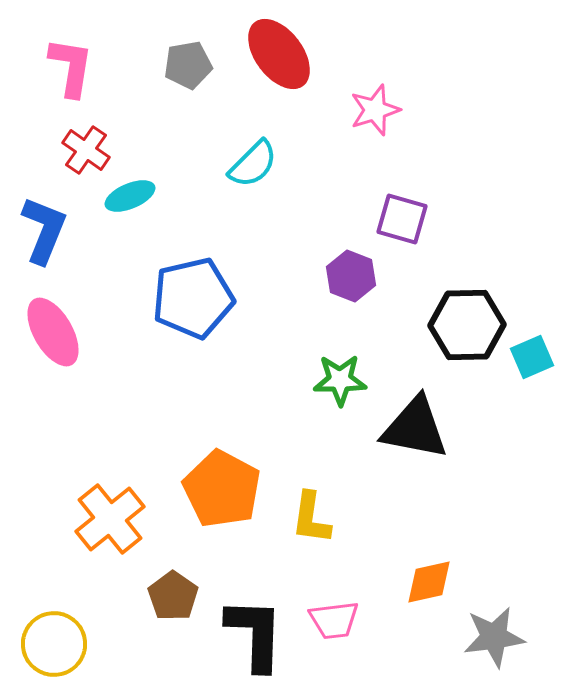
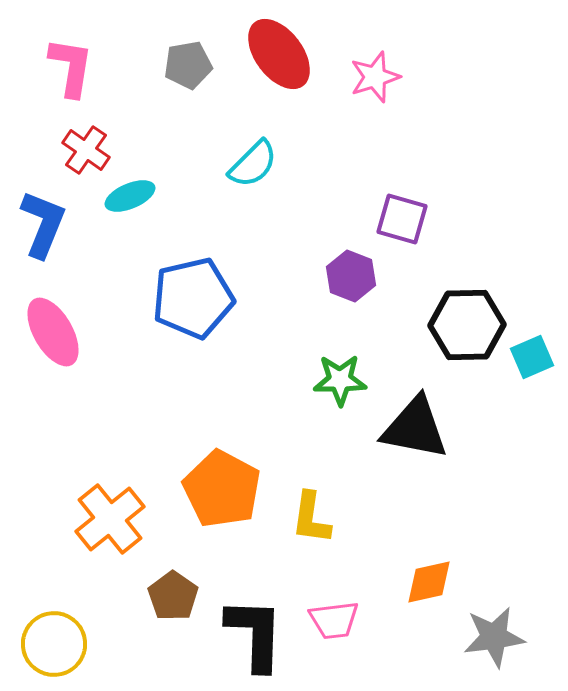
pink star: moved 33 px up
blue L-shape: moved 1 px left, 6 px up
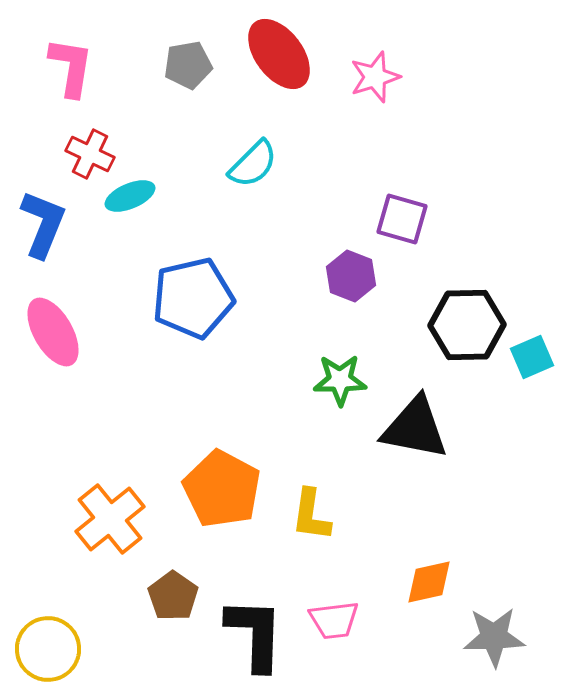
red cross: moved 4 px right, 4 px down; rotated 9 degrees counterclockwise
yellow L-shape: moved 3 px up
gray star: rotated 6 degrees clockwise
yellow circle: moved 6 px left, 5 px down
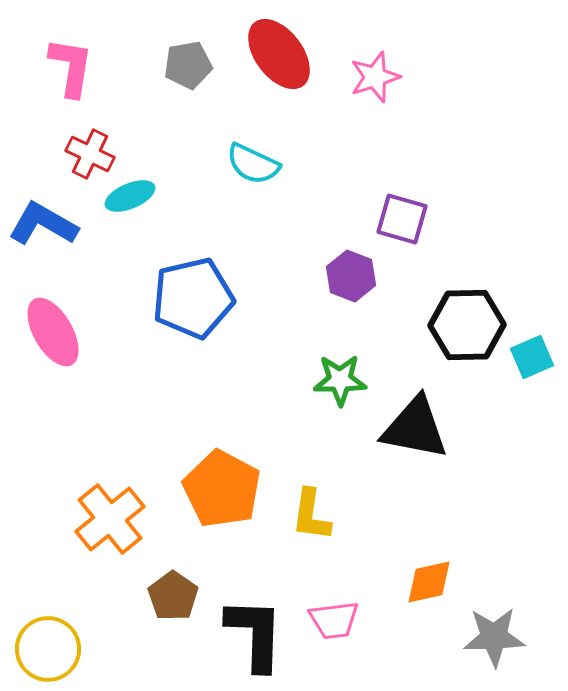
cyan semicircle: rotated 70 degrees clockwise
blue L-shape: rotated 82 degrees counterclockwise
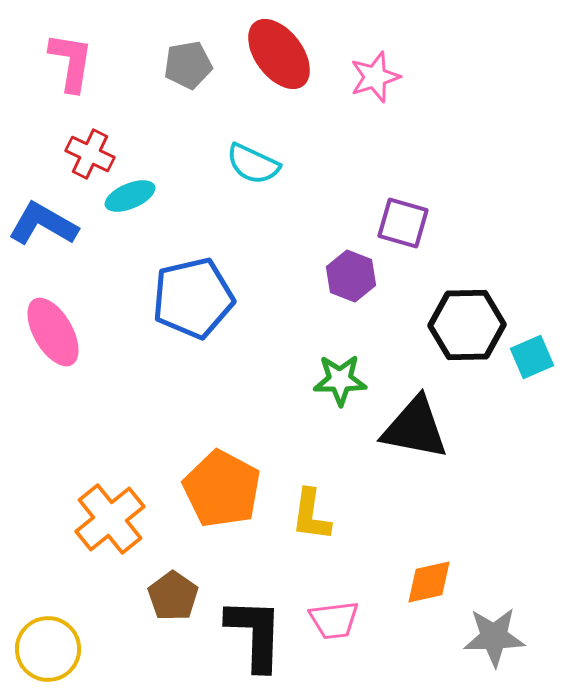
pink L-shape: moved 5 px up
purple square: moved 1 px right, 4 px down
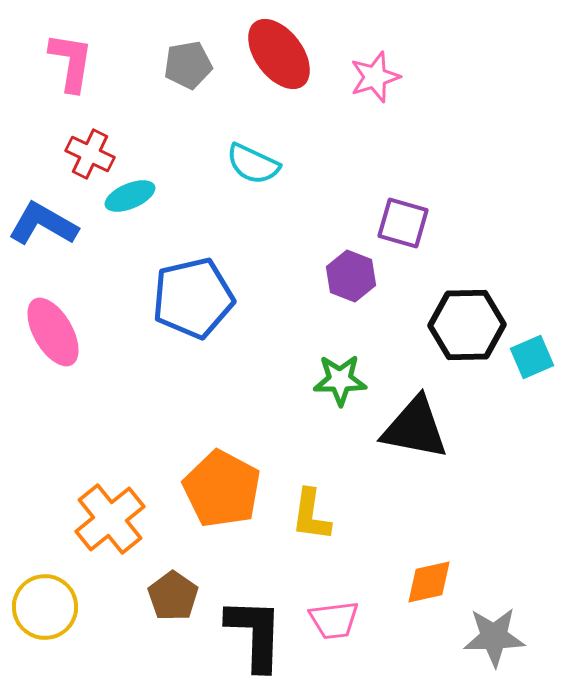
yellow circle: moved 3 px left, 42 px up
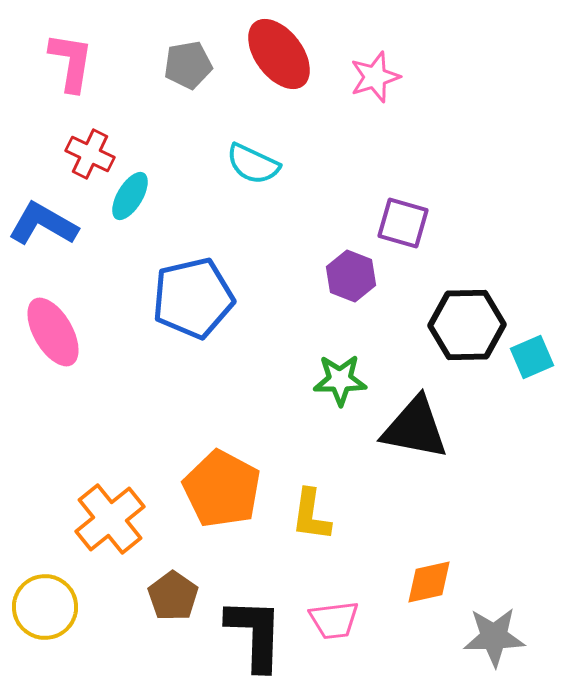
cyan ellipse: rotated 36 degrees counterclockwise
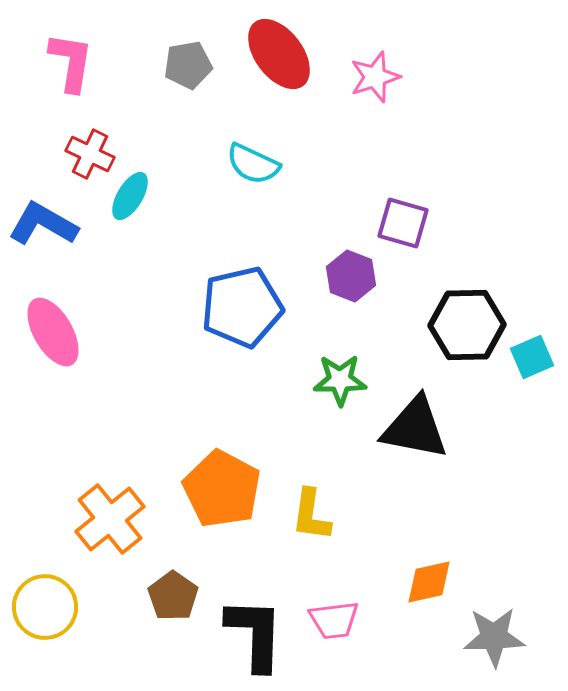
blue pentagon: moved 49 px right, 9 px down
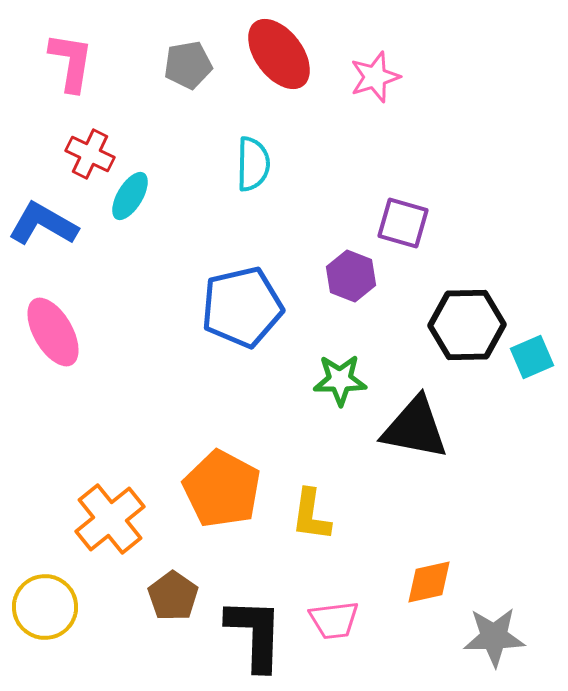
cyan semicircle: rotated 114 degrees counterclockwise
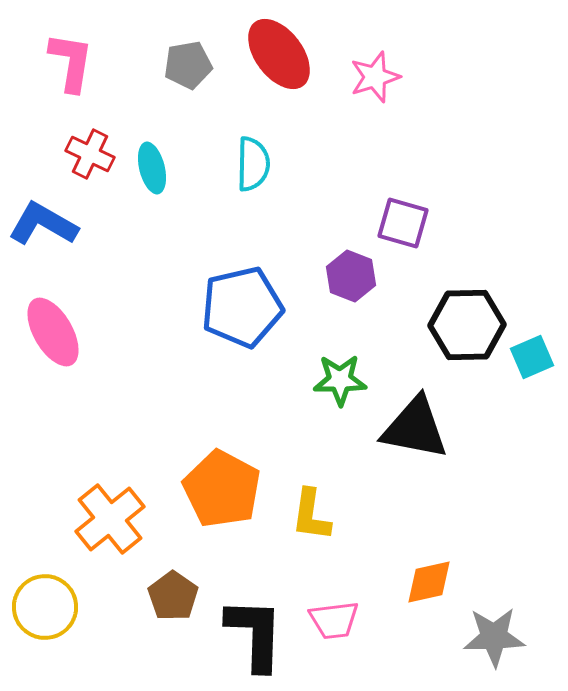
cyan ellipse: moved 22 px right, 28 px up; rotated 45 degrees counterclockwise
